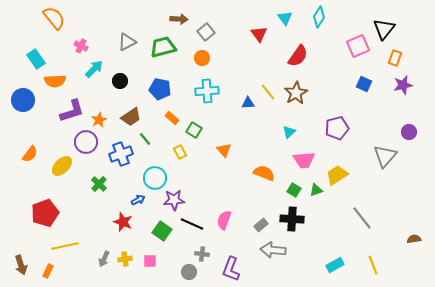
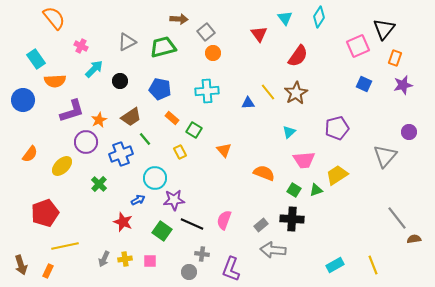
orange circle at (202, 58): moved 11 px right, 5 px up
gray line at (362, 218): moved 35 px right
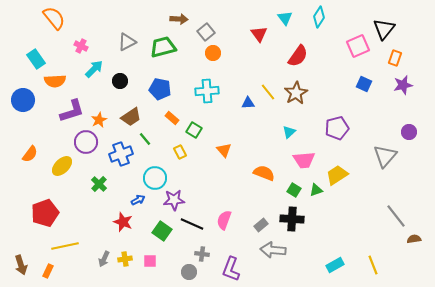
gray line at (397, 218): moved 1 px left, 2 px up
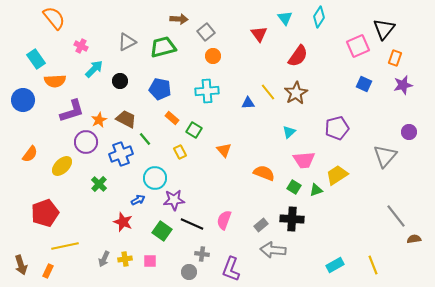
orange circle at (213, 53): moved 3 px down
brown trapezoid at (131, 117): moved 5 px left, 2 px down; rotated 120 degrees counterclockwise
green square at (294, 190): moved 3 px up
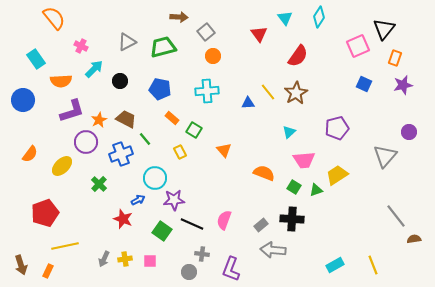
brown arrow at (179, 19): moved 2 px up
orange semicircle at (55, 81): moved 6 px right
red star at (123, 222): moved 3 px up
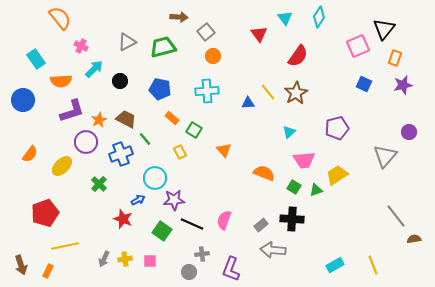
orange semicircle at (54, 18): moved 6 px right
gray cross at (202, 254): rotated 16 degrees counterclockwise
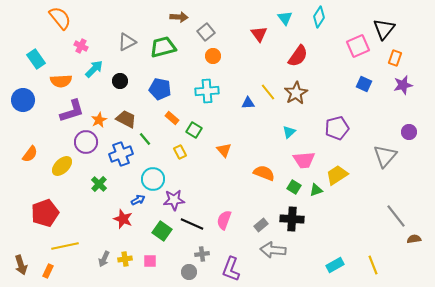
cyan circle at (155, 178): moved 2 px left, 1 px down
